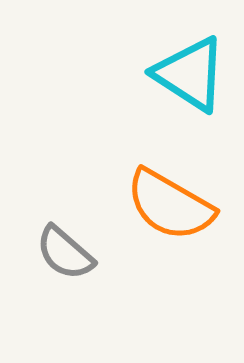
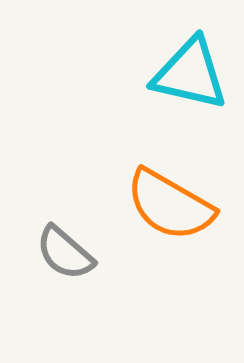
cyan triangle: rotated 20 degrees counterclockwise
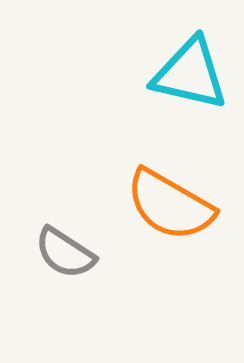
gray semicircle: rotated 8 degrees counterclockwise
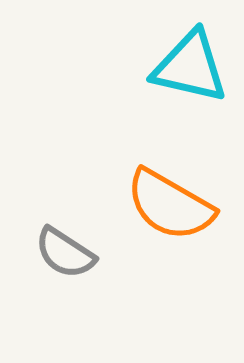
cyan triangle: moved 7 px up
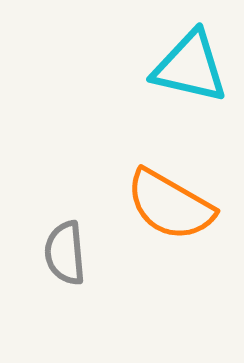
gray semicircle: rotated 52 degrees clockwise
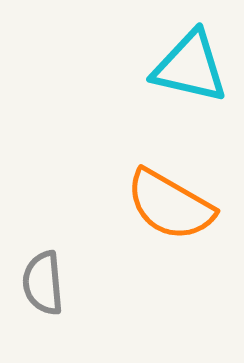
gray semicircle: moved 22 px left, 30 px down
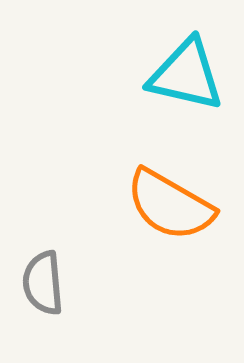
cyan triangle: moved 4 px left, 8 px down
